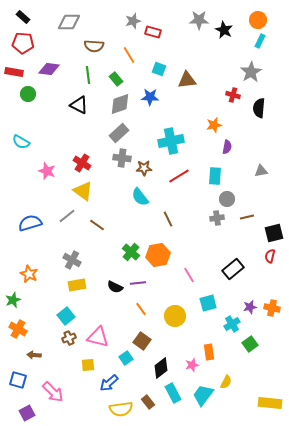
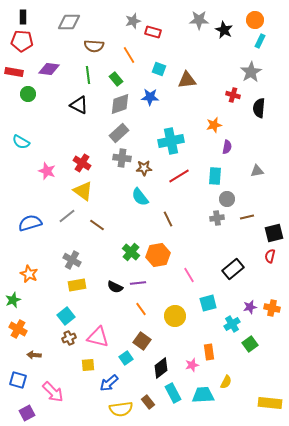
black rectangle at (23, 17): rotated 48 degrees clockwise
orange circle at (258, 20): moved 3 px left
red pentagon at (23, 43): moved 1 px left, 2 px up
gray triangle at (261, 171): moved 4 px left
cyan trapezoid at (203, 395): rotated 50 degrees clockwise
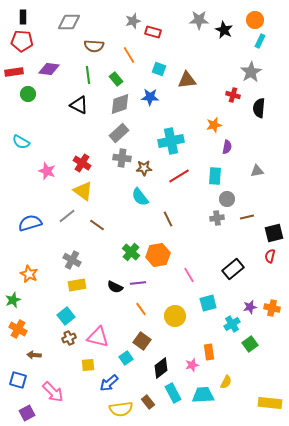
red rectangle at (14, 72): rotated 18 degrees counterclockwise
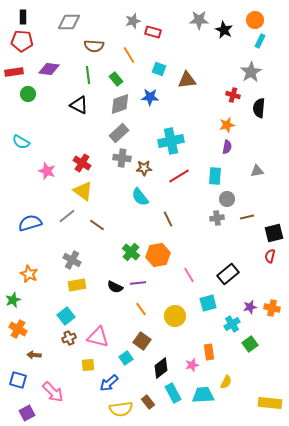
orange star at (214, 125): moved 13 px right
black rectangle at (233, 269): moved 5 px left, 5 px down
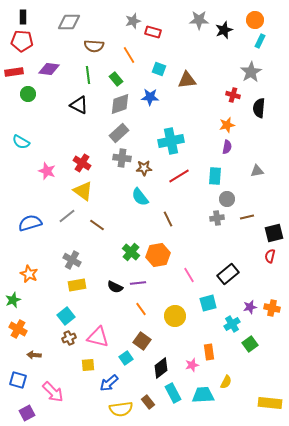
black star at (224, 30): rotated 24 degrees clockwise
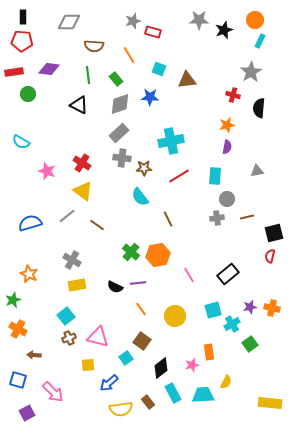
cyan square at (208, 303): moved 5 px right, 7 px down
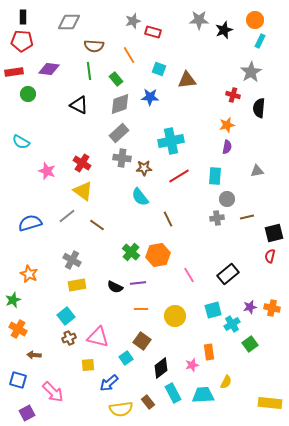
green line at (88, 75): moved 1 px right, 4 px up
orange line at (141, 309): rotated 56 degrees counterclockwise
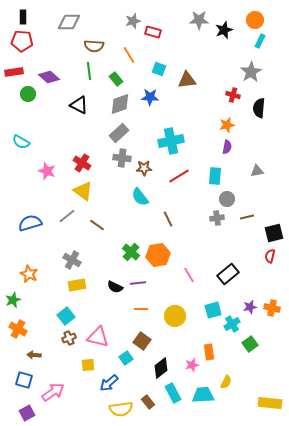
purple diamond at (49, 69): moved 8 px down; rotated 35 degrees clockwise
blue square at (18, 380): moved 6 px right
pink arrow at (53, 392): rotated 80 degrees counterclockwise
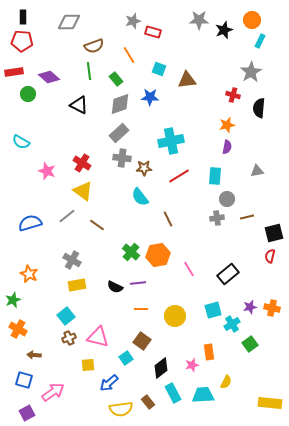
orange circle at (255, 20): moved 3 px left
brown semicircle at (94, 46): rotated 24 degrees counterclockwise
pink line at (189, 275): moved 6 px up
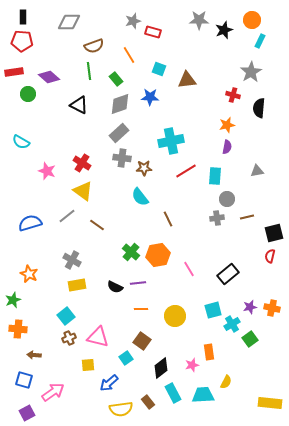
red line at (179, 176): moved 7 px right, 5 px up
orange cross at (18, 329): rotated 24 degrees counterclockwise
green square at (250, 344): moved 5 px up
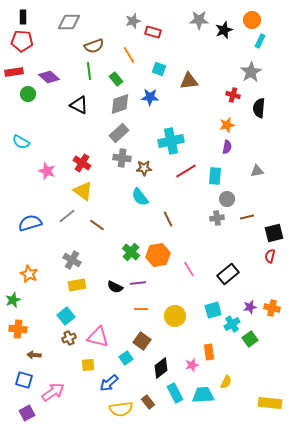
brown triangle at (187, 80): moved 2 px right, 1 px down
cyan rectangle at (173, 393): moved 2 px right
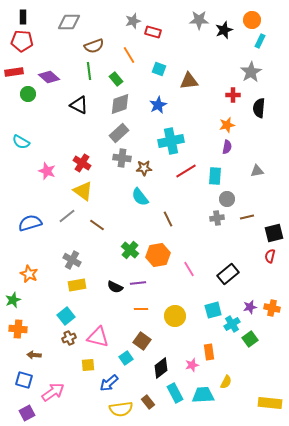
red cross at (233, 95): rotated 16 degrees counterclockwise
blue star at (150, 97): moved 8 px right, 8 px down; rotated 30 degrees counterclockwise
green cross at (131, 252): moved 1 px left, 2 px up
